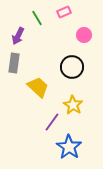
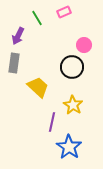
pink circle: moved 10 px down
purple line: rotated 24 degrees counterclockwise
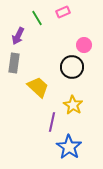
pink rectangle: moved 1 px left
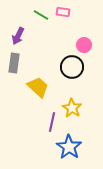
pink rectangle: rotated 32 degrees clockwise
green line: moved 4 px right, 3 px up; rotated 28 degrees counterclockwise
yellow star: moved 1 px left, 3 px down
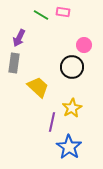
purple arrow: moved 1 px right, 2 px down
yellow star: rotated 12 degrees clockwise
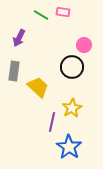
gray rectangle: moved 8 px down
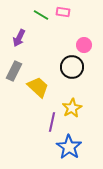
gray rectangle: rotated 18 degrees clockwise
